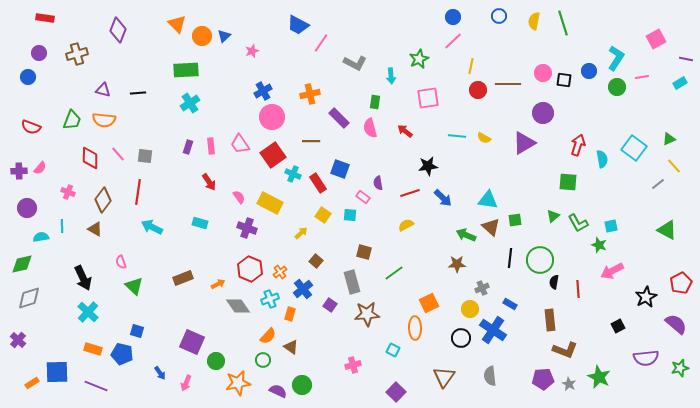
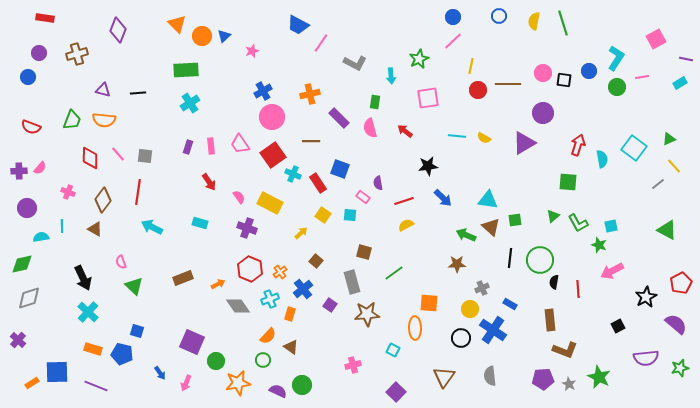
red line at (410, 193): moved 6 px left, 8 px down
orange square at (429, 303): rotated 30 degrees clockwise
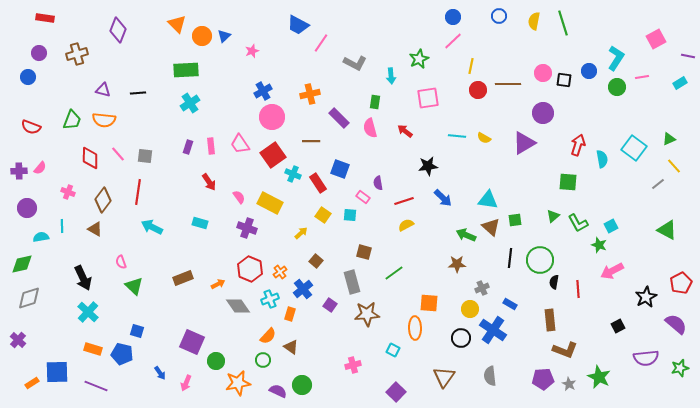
purple line at (686, 59): moved 2 px right, 3 px up
cyan square at (611, 226): rotated 16 degrees counterclockwise
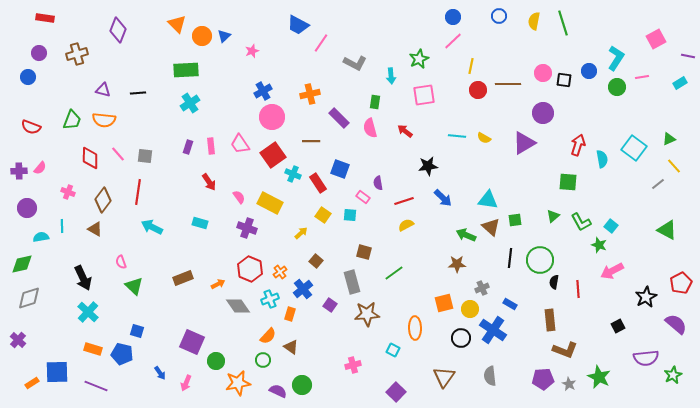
pink square at (428, 98): moved 4 px left, 3 px up
green L-shape at (578, 223): moved 3 px right, 1 px up
cyan square at (611, 226): rotated 24 degrees counterclockwise
orange square at (429, 303): moved 15 px right; rotated 18 degrees counterclockwise
green star at (680, 368): moved 7 px left, 7 px down; rotated 12 degrees counterclockwise
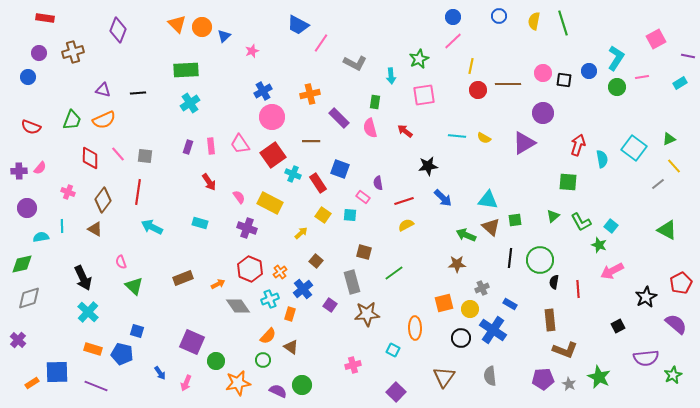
orange circle at (202, 36): moved 9 px up
brown cross at (77, 54): moved 4 px left, 2 px up
orange semicircle at (104, 120): rotated 30 degrees counterclockwise
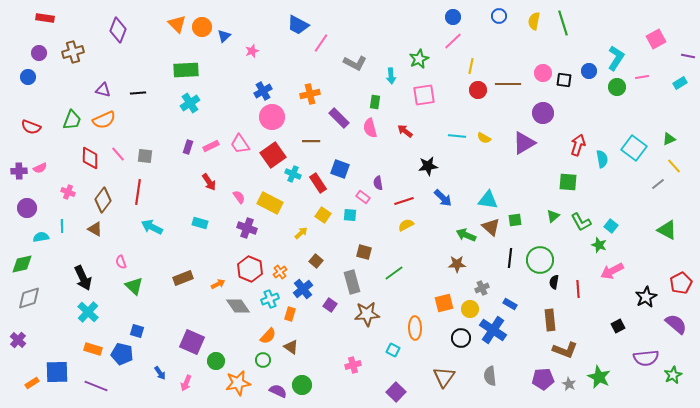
pink rectangle at (211, 146): rotated 70 degrees clockwise
pink semicircle at (40, 168): rotated 24 degrees clockwise
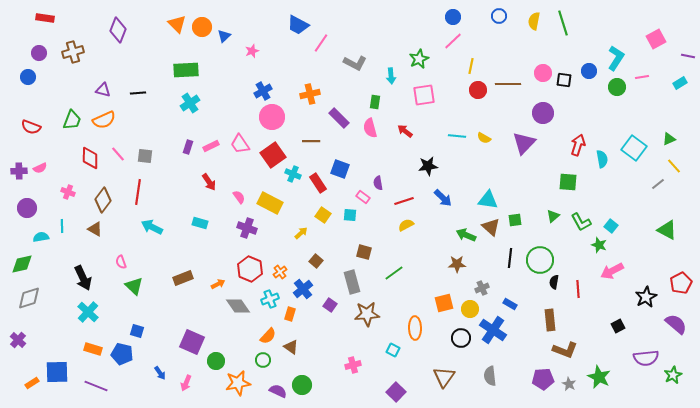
purple triangle at (524, 143): rotated 15 degrees counterclockwise
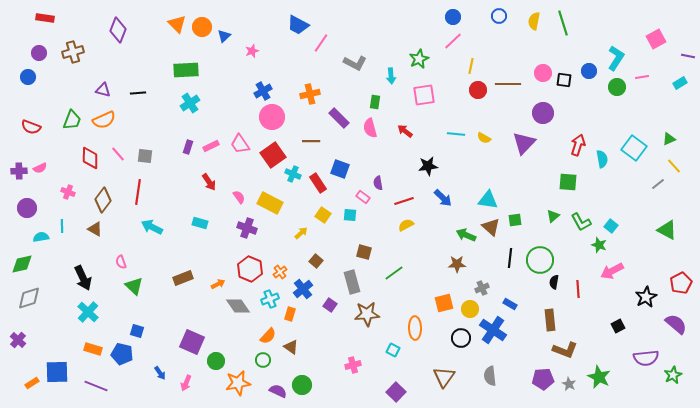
cyan line at (457, 136): moved 1 px left, 2 px up
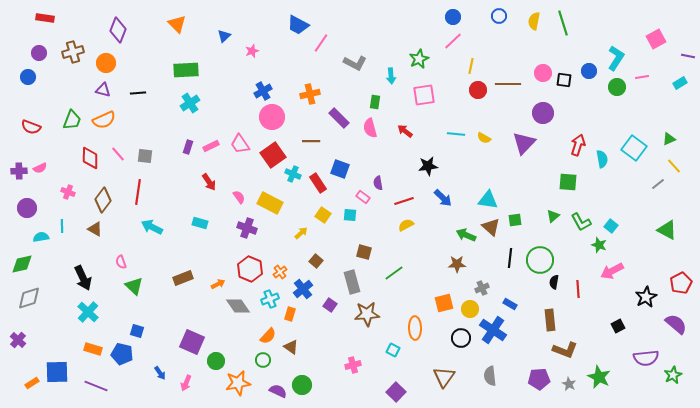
orange circle at (202, 27): moved 96 px left, 36 px down
purple pentagon at (543, 379): moved 4 px left
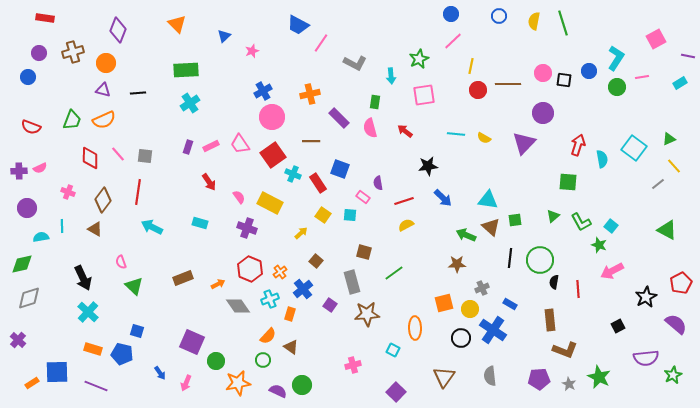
blue circle at (453, 17): moved 2 px left, 3 px up
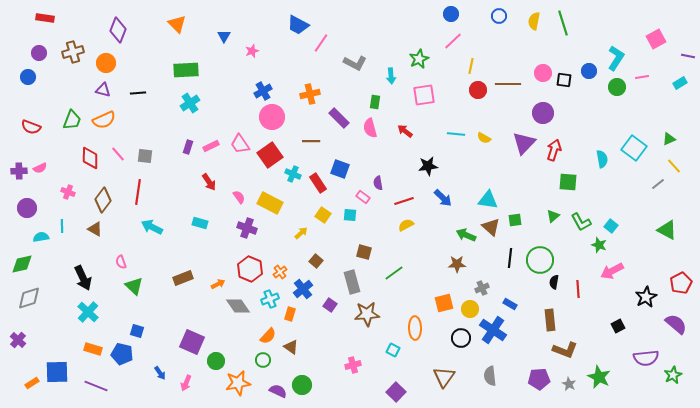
blue triangle at (224, 36): rotated 16 degrees counterclockwise
red arrow at (578, 145): moved 24 px left, 5 px down
red square at (273, 155): moved 3 px left
